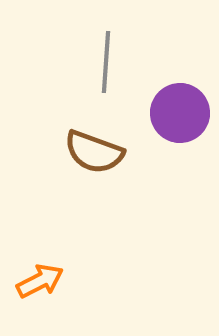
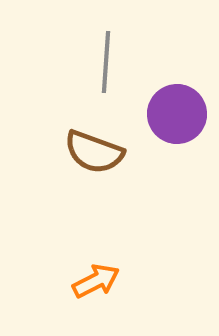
purple circle: moved 3 px left, 1 px down
orange arrow: moved 56 px right
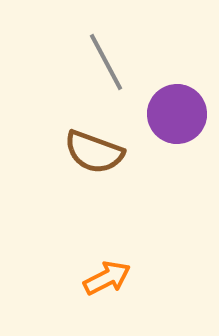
gray line: rotated 32 degrees counterclockwise
orange arrow: moved 11 px right, 3 px up
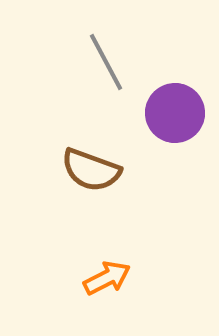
purple circle: moved 2 px left, 1 px up
brown semicircle: moved 3 px left, 18 px down
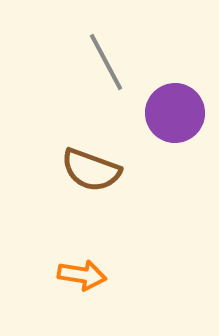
orange arrow: moved 25 px left, 3 px up; rotated 36 degrees clockwise
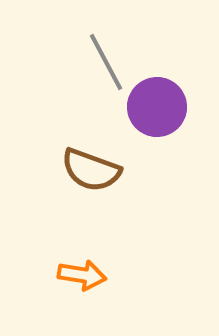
purple circle: moved 18 px left, 6 px up
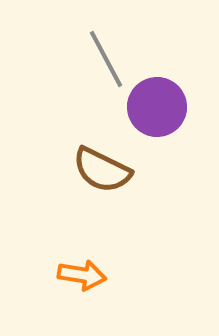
gray line: moved 3 px up
brown semicircle: moved 11 px right; rotated 6 degrees clockwise
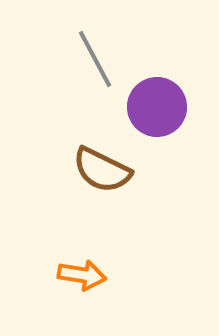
gray line: moved 11 px left
